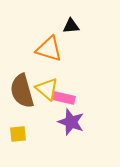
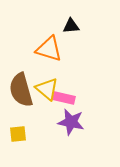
brown semicircle: moved 1 px left, 1 px up
purple star: rotated 8 degrees counterclockwise
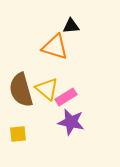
orange triangle: moved 6 px right, 2 px up
pink rectangle: moved 2 px right, 1 px up; rotated 45 degrees counterclockwise
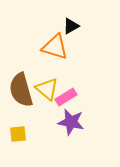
black triangle: rotated 24 degrees counterclockwise
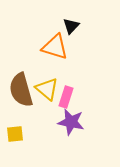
black triangle: rotated 18 degrees counterclockwise
pink rectangle: rotated 40 degrees counterclockwise
yellow square: moved 3 px left
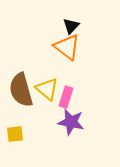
orange triangle: moved 12 px right; rotated 20 degrees clockwise
